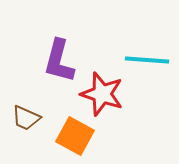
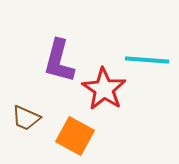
red star: moved 2 px right, 5 px up; rotated 15 degrees clockwise
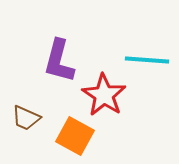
red star: moved 6 px down
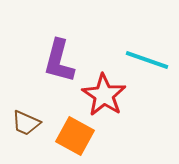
cyan line: rotated 15 degrees clockwise
brown trapezoid: moved 5 px down
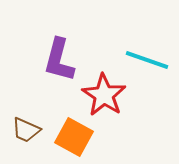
purple L-shape: moved 1 px up
brown trapezoid: moved 7 px down
orange square: moved 1 px left, 1 px down
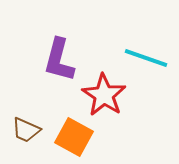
cyan line: moved 1 px left, 2 px up
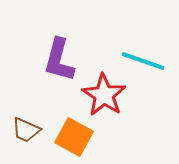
cyan line: moved 3 px left, 3 px down
